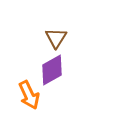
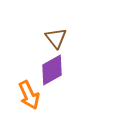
brown triangle: rotated 10 degrees counterclockwise
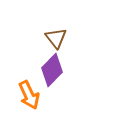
purple diamond: rotated 16 degrees counterclockwise
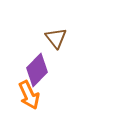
purple diamond: moved 15 px left
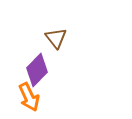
orange arrow: moved 2 px down
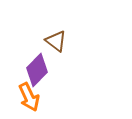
brown triangle: moved 3 px down; rotated 15 degrees counterclockwise
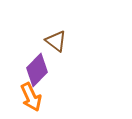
orange arrow: moved 2 px right
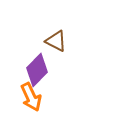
brown triangle: rotated 10 degrees counterclockwise
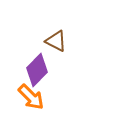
orange arrow: rotated 20 degrees counterclockwise
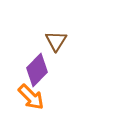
brown triangle: rotated 35 degrees clockwise
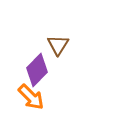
brown triangle: moved 2 px right, 4 px down
